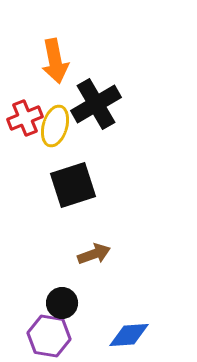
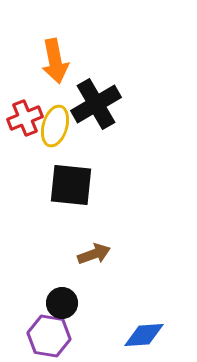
black square: moved 2 px left; rotated 24 degrees clockwise
blue diamond: moved 15 px right
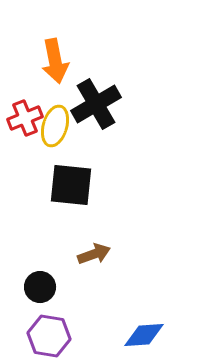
black circle: moved 22 px left, 16 px up
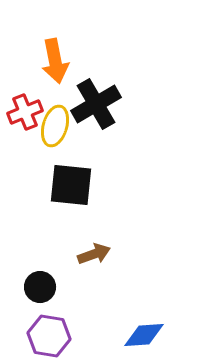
red cross: moved 6 px up
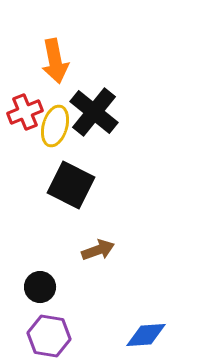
black cross: moved 2 px left, 8 px down; rotated 21 degrees counterclockwise
black square: rotated 21 degrees clockwise
brown arrow: moved 4 px right, 4 px up
blue diamond: moved 2 px right
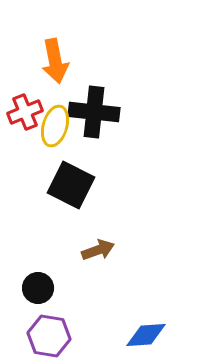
black cross: rotated 33 degrees counterclockwise
black circle: moved 2 px left, 1 px down
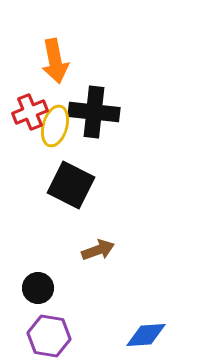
red cross: moved 5 px right
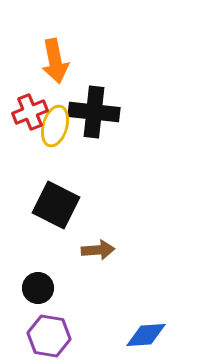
black square: moved 15 px left, 20 px down
brown arrow: rotated 16 degrees clockwise
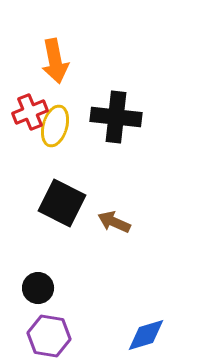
black cross: moved 22 px right, 5 px down
black square: moved 6 px right, 2 px up
brown arrow: moved 16 px right, 28 px up; rotated 152 degrees counterclockwise
blue diamond: rotated 12 degrees counterclockwise
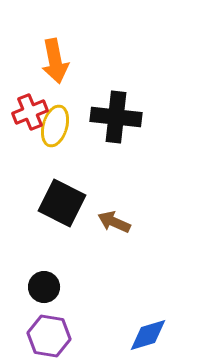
black circle: moved 6 px right, 1 px up
blue diamond: moved 2 px right
